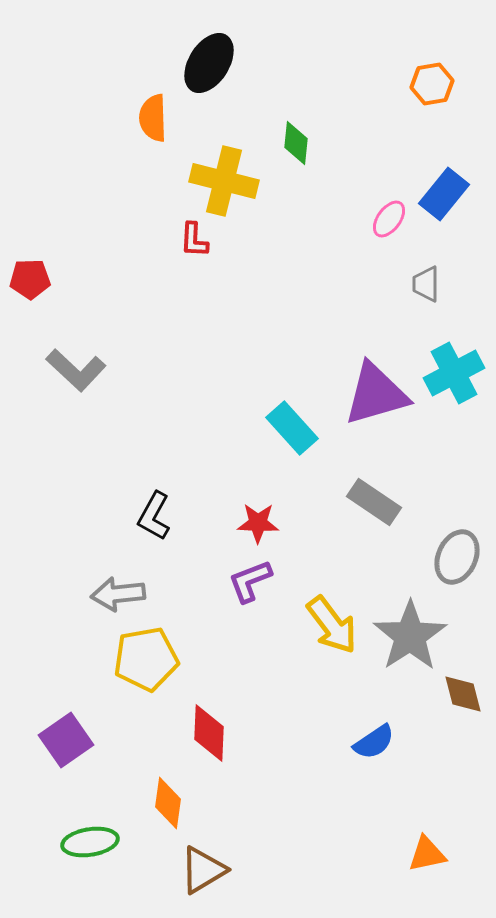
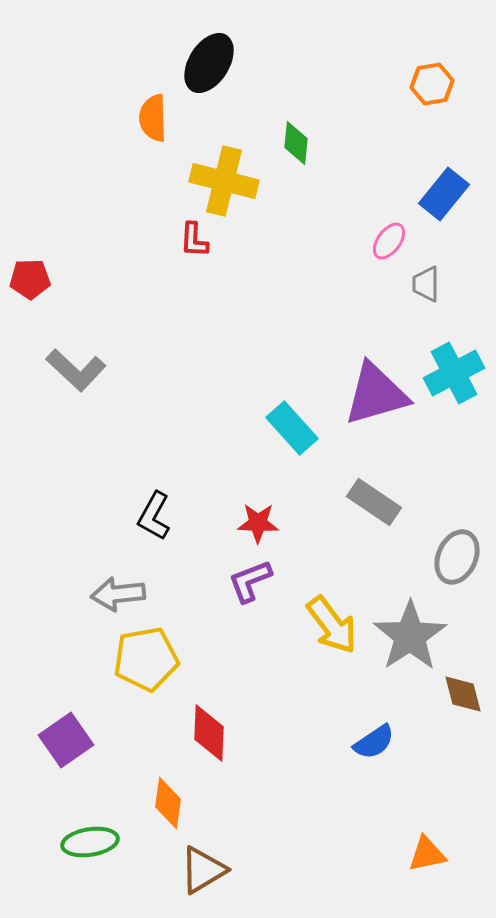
pink ellipse: moved 22 px down
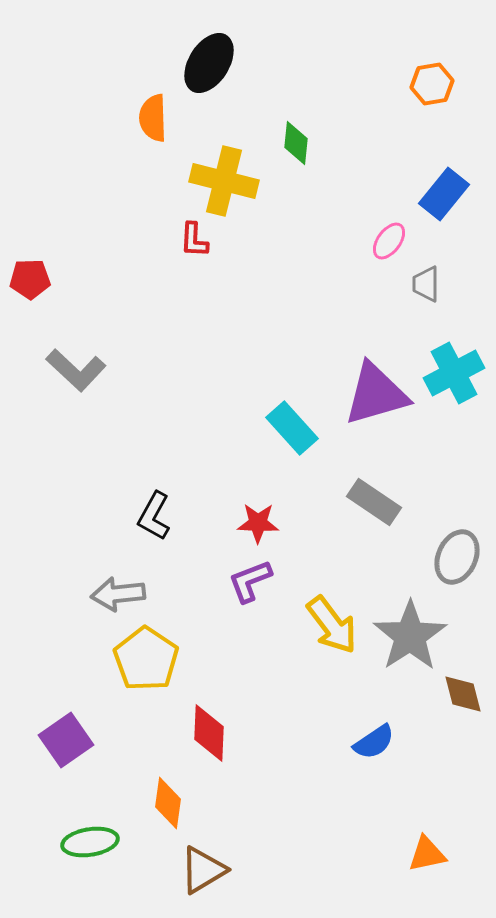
yellow pentagon: rotated 28 degrees counterclockwise
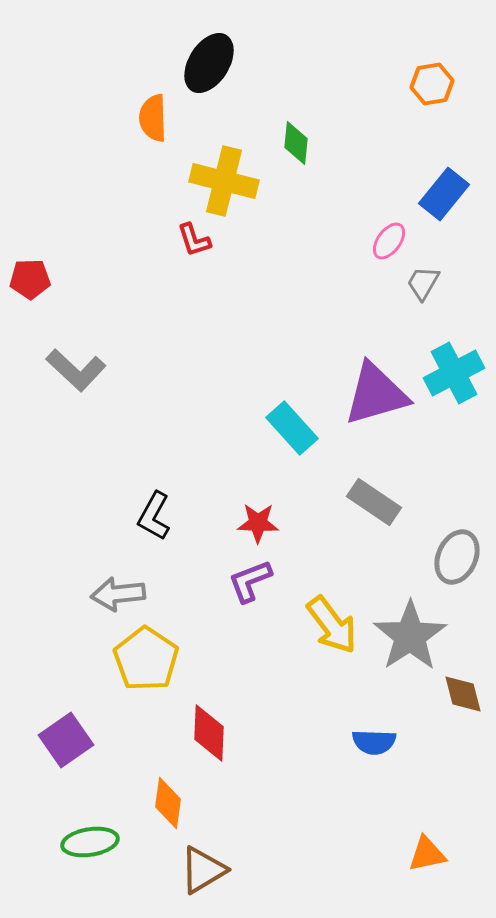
red L-shape: rotated 21 degrees counterclockwise
gray trapezoid: moved 3 px left, 1 px up; rotated 30 degrees clockwise
blue semicircle: rotated 36 degrees clockwise
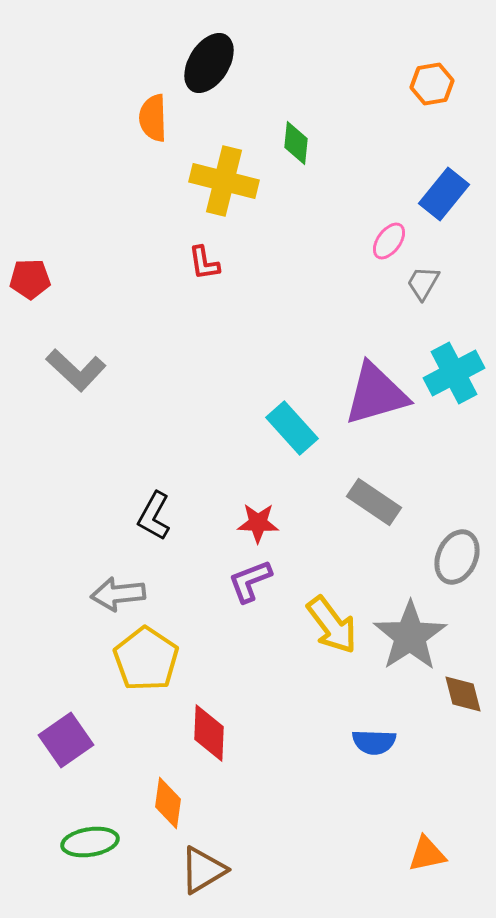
red L-shape: moved 10 px right, 23 px down; rotated 9 degrees clockwise
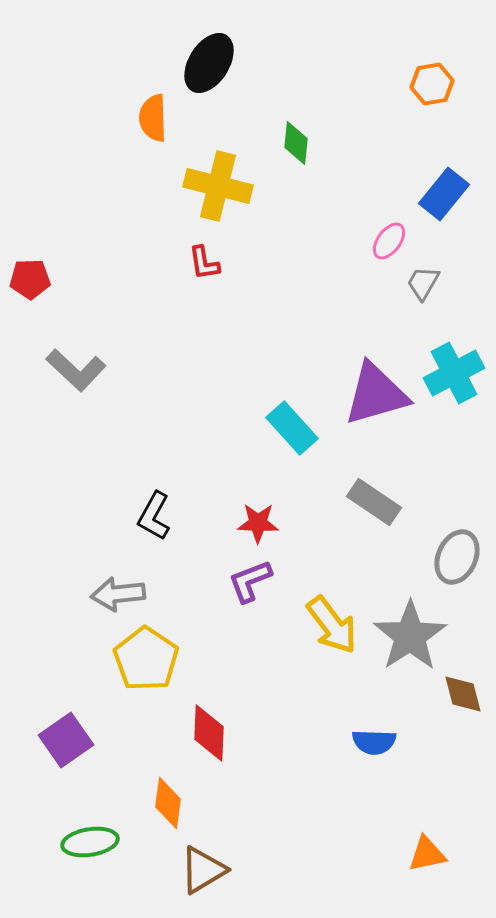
yellow cross: moved 6 px left, 5 px down
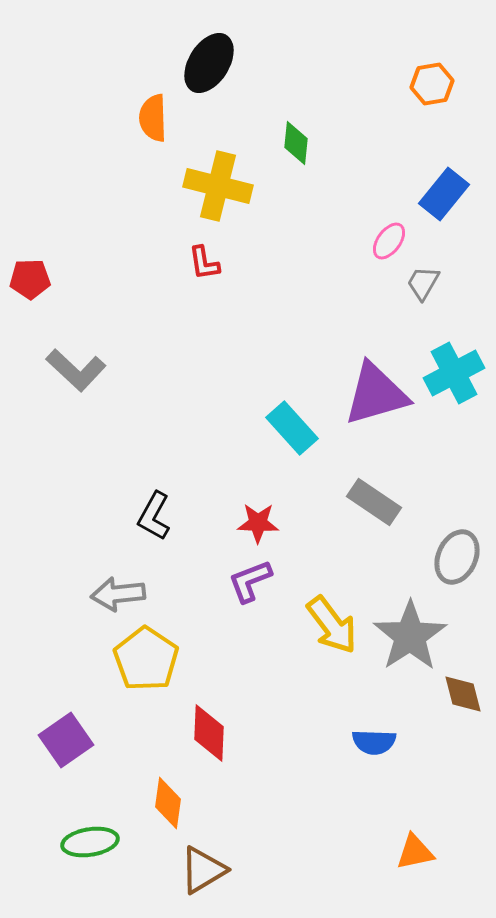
orange triangle: moved 12 px left, 2 px up
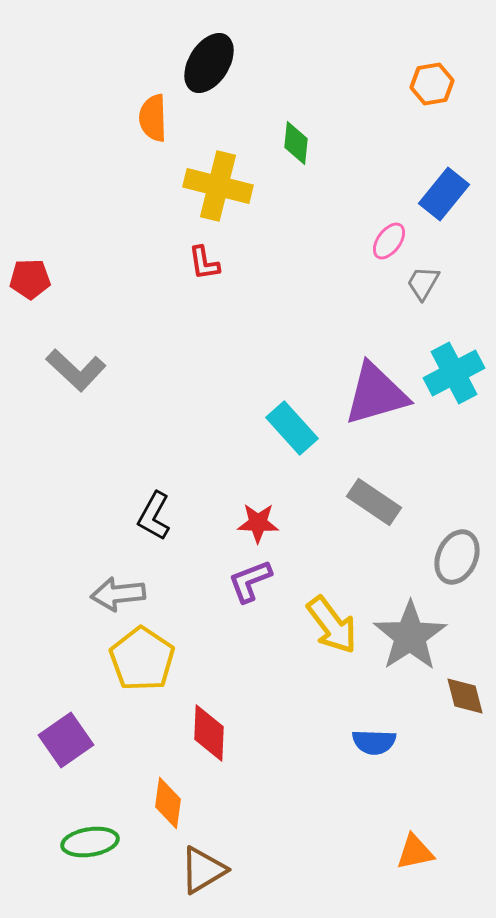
yellow pentagon: moved 4 px left
brown diamond: moved 2 px right, 2 px down
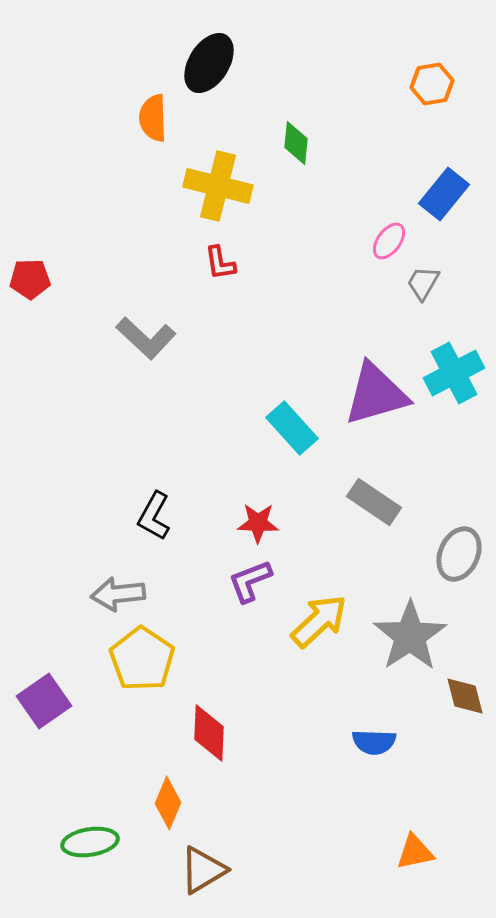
red L-shape: moved 16 px right
gray L-shape: moved 70 px right, 32 px up
gray ellipse: moved 2 px right, 3 px up
yellow arrow: moved 13 px left, 4 px up; rotated 96 degrees counterclockwise
purple square: moved 22 px left, 39 px up
orange diamond: rotated 15 degrees clockwise
